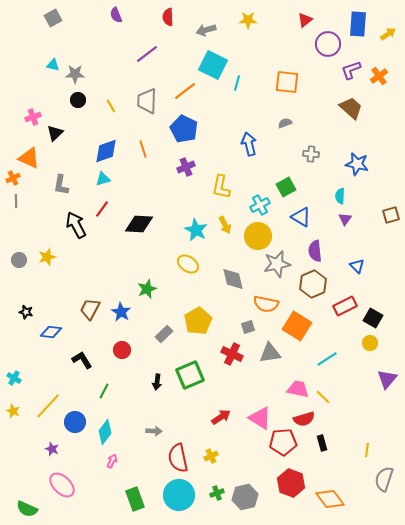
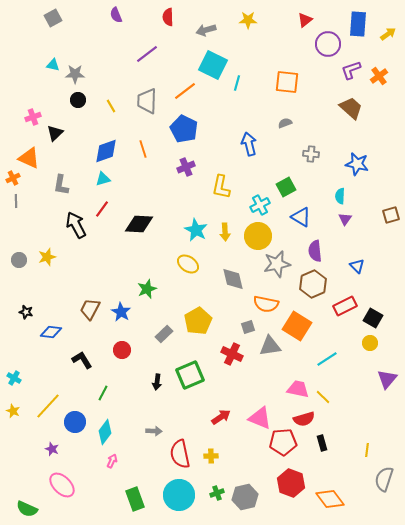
yellow arrow at (225, 225): moved 7 px down; rotated 24 degrees clockwise
gray triangle at (270, 353): moved 7 px up
green line at (104, 391): moved 1 px left, 2 px down
pink triangle at (260, 418): rotated 10 degrees counterclockwise
yellow cross at (211, 456): rotated 24 degrees clockwise
red semicircle at (178, 458): moved 2 px right, 4 px up
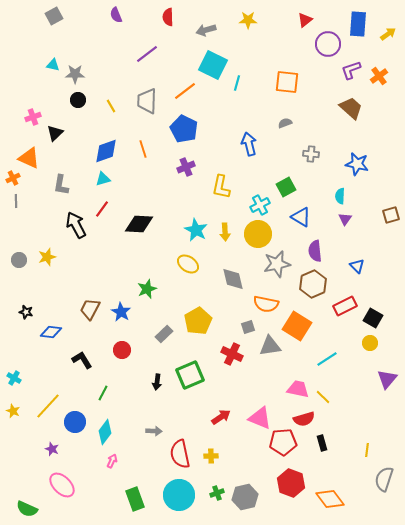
gray square at (53, 18): moved 1 px right, 2 px up
yellow circle at (258, 236): moved 2 px up
